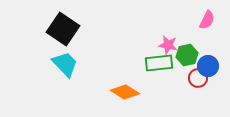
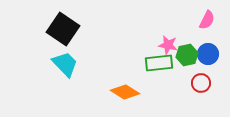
blue circle: moved 12 px up
red circle: moved 3 px right, 5 px down
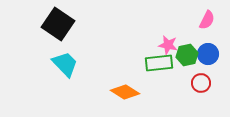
black square: moved 5 px left, 5 px up
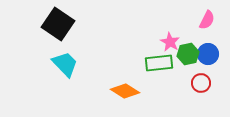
pink star: moved 2 px right, 3 px up; rotated 18 degrees clockwise
green hexagon: moved 1 px right, 1 px up
orange diamond: moved 1 px up
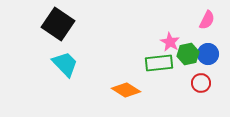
orange diamond: moved 1 px right, 1 px up
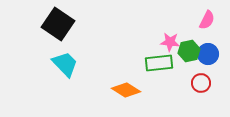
pink star: rotated 24 degrees counterclockwise
green hexagon: moved 1 px right, 3 px up
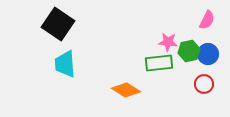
pink star: moved 2 px left
cyan trapezoid: rotated 140 degrees counterclockwise
red circle: moved 3 px right, 1 px down
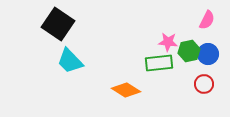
cyan trapezoid: moved 5 px right, 3 px up; rotated 40 degrees counterclockwise
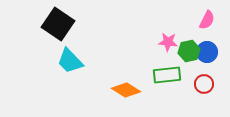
blue circle: moved 1 px left, 2 px up
green rectangle: moved 8 px right, 12 px down
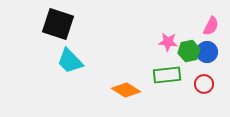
pink semicircle: moved 4 px right, 6 px down
black square: rotated 16 degrees counterclockwise
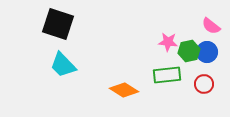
pink semicircle: rotated 102 degrees clockwise
cyan trapezoid: moved 7 px left, 4 px down
orange diamond: moved 2 px left
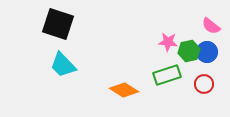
green rectangle: rotated 12 degrees counterclockwise
